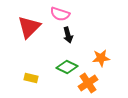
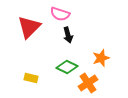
orange star: rotated 12 degrees counterclockwise
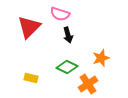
orange cross: moved 1 px down
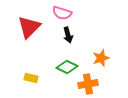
pink semicircle: moved 2 px right, 1 px up
orange cross: rotated 24 degrees clockwise
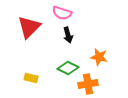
orange star: moved 2 px left, 1 px up; rotated 30 degrees clockwise
green diamond: moved 1 px right, 1 px down
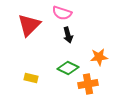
red triangle: moved 2 px up
orange star: rotated 18 degrees counterclockwise
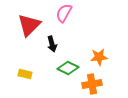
pink semicircle: moved 2 px right; rotated 102 degrees clockwise
black arrow: moved 16 px left, 9 px down
yellow rectangle: moved 6 px left, 4 px up
orange cross: moved 4 px right
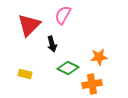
pink semicircle: moved 1 px left, 2 px down
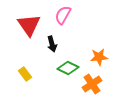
red triangle: rotated 20 degrees counterclockwise
yellow rectangle: rotated 40 degrees clockwise
orange cross: rotated 24 degrees counterclockwise
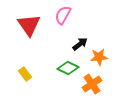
black arrow: moved 28 px right; rotated 112 degrees counterclockwise
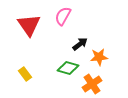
pink semicircle: moved 1 px down
green diamond: rotated 10 degrees counterclockwise
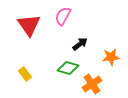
orange star: moved 12 px right
